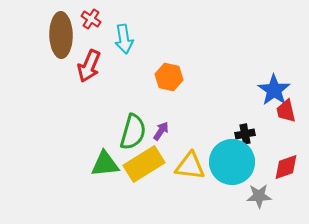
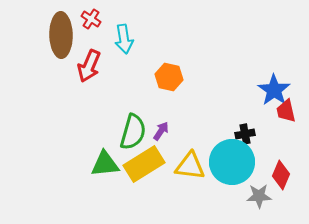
red diamond: moved 5 px left, 8 px down; rotated 48 degrees counterclockwise
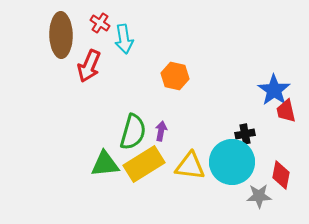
red cross: moved 9 px right, 4 px down
orange hexagon: moved 6 px right, 1 px up
purple arrow: rotated 24 degrees counterclockwise
red diamond: rotated 12 degrees counterclockwise
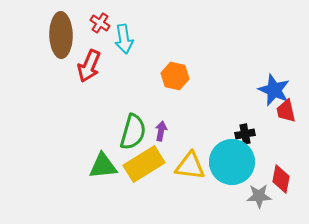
blue star: rotated 12 degrees counterclockwise
green triangle: moved 2 px left, 2 px down
red diamond: moved 4 px down
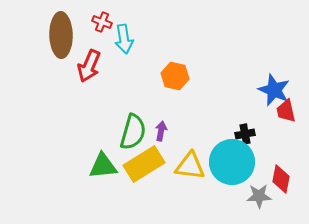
red cross: moved 2 px right, 1 px up; rotated 12 degrees counterclockwise
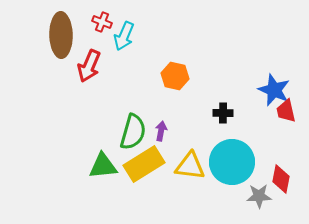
cyan arrow: moved 3 px up; rotated 32 degrees clockwise
black cross: moved 22 px left, 21 px up; rotated 12 degrees clockwise
